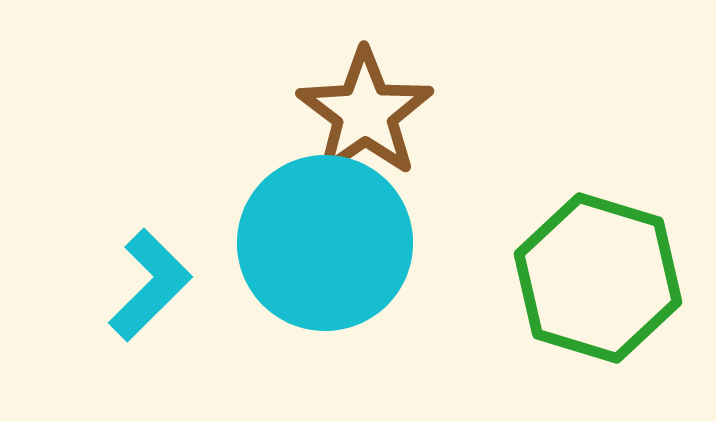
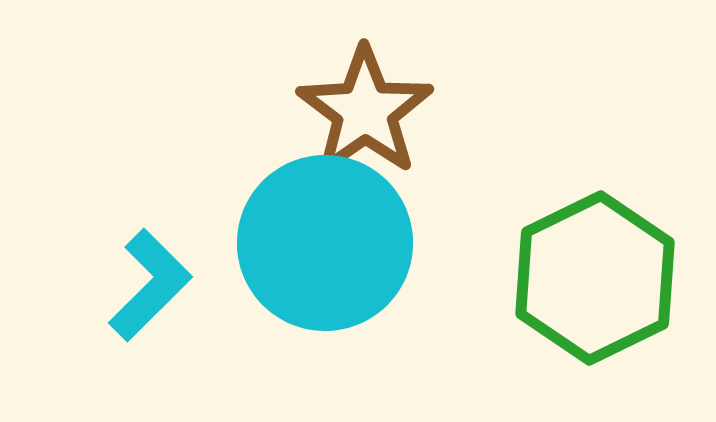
brown star: moved 2 px up
green hexagon: moved 3 px left; rotated 17 degrees clockwise
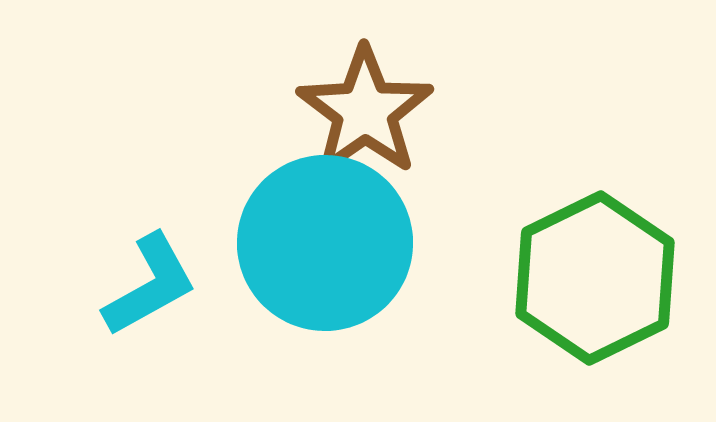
cyan L-shape: rotated 16 degrees clockwise
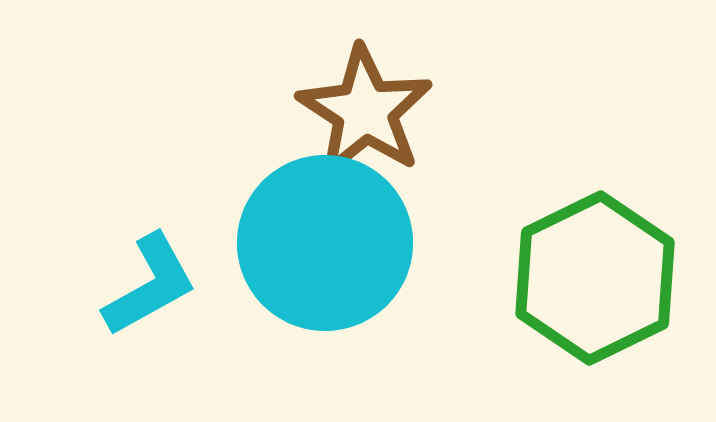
brown star: rotated 4 degrees counterclockwise
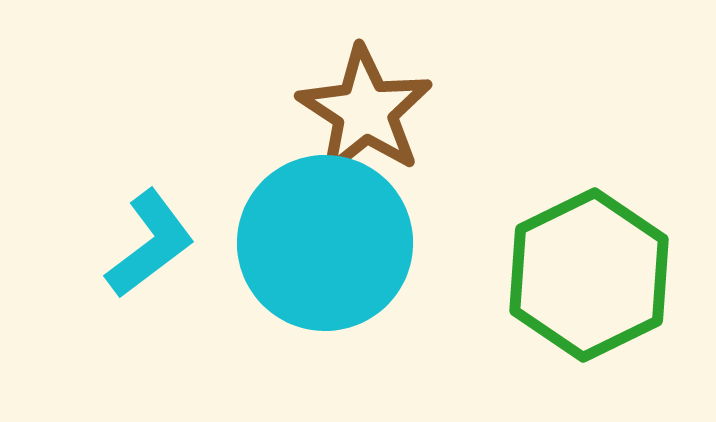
green hexagon: moved 6 px left, 3 px up
cyan L-shape: moved 41 px up; rotated 8 degrees counterclockwise
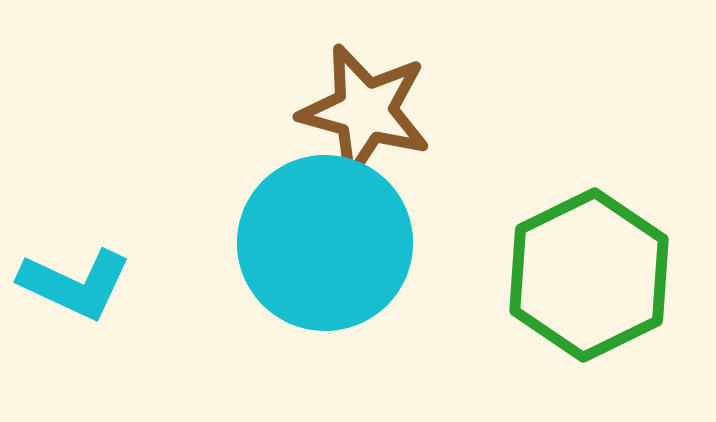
brown star: rotated 18 degrees counterclockwise
cyan L-shape: moved 75 px left, 40 px down; rotated 62 degrees clockwise
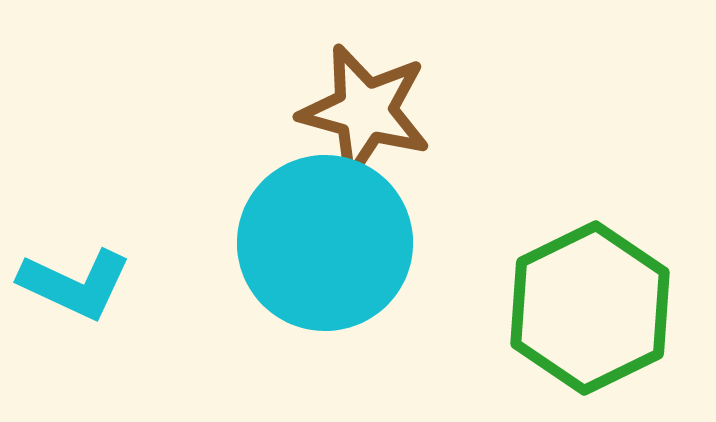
green hexagon: moved 1 px right, 33 px down
